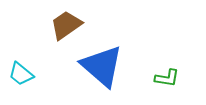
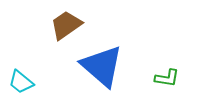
cyan trapezoid: moved 8 px down
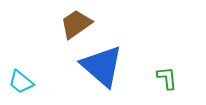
brown trapezoid: moved 10 px right, 1 px up
green L-shape: rotated 105 degrees counterclockwise
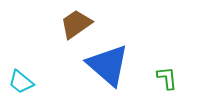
blue triangle: moved 6 px right, 1 px up
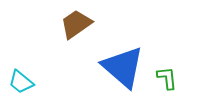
blue triangle: moved 15 px right, 2 px down
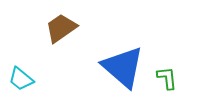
brown trapezoid: moved 15 px left, 4 px down
cyan trapezoid: moved 3 px up
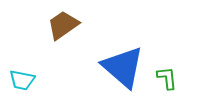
brown trapezoid: moved 2 px right, 3 px up
cyan trapezoid: moved 1 px right, 1 px down; rotated 28 degrees counterclockwise
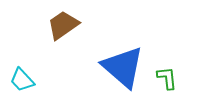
cyan trapezoid: rotated 36 degrees clockwise
